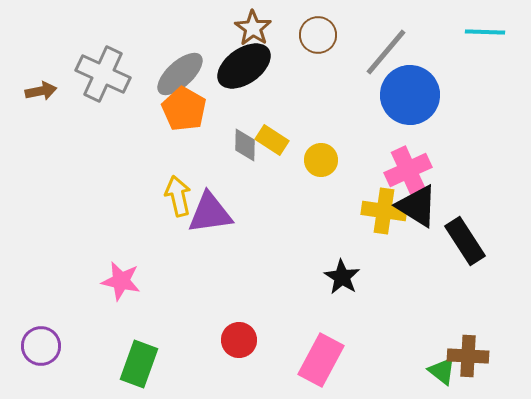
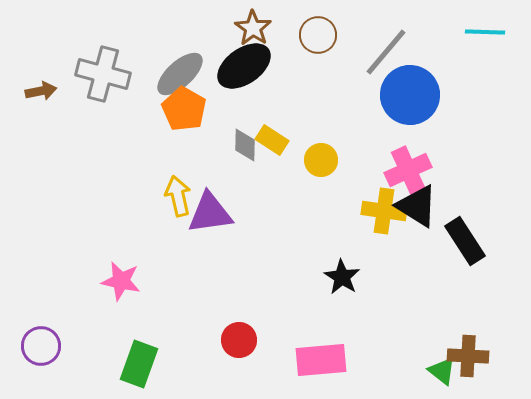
gray cross: rotated 10 degrees counterclockwise
pink rectangle: rotated 57 degrees clockwise
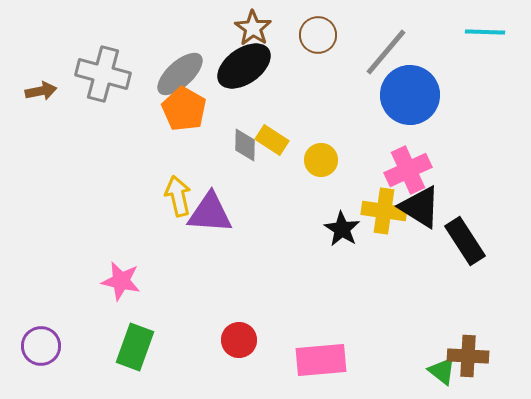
black triangle: moved 3 px right, 1 px down
purple triangle: rotated 12 degrees clockwise
black star: moved 48 px up
green rectangle: moved 4 px left, 17 px up
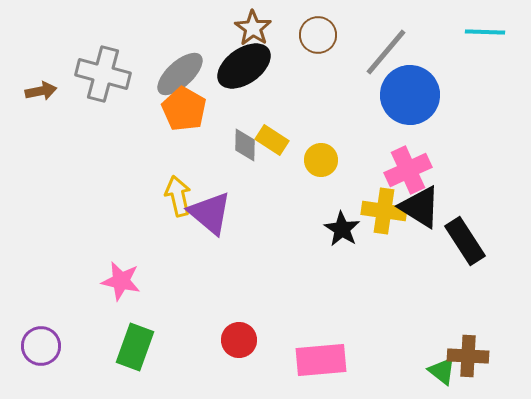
purple triangle: rotated 36 degrees clockwise
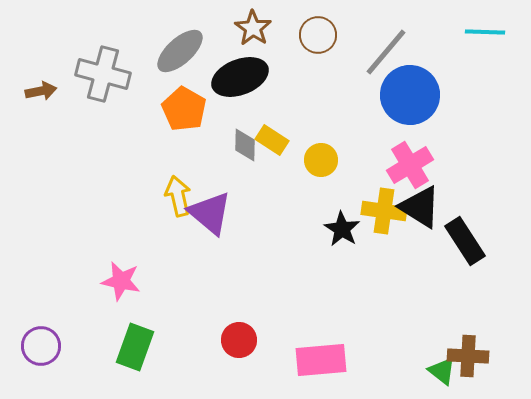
black ellipse: moved 4 px left, 11 px down; rotated 14 degrees clockwise
gray ellipse: moved 23 px up
pink cross: moved 2 px right, 5 px up; rotated 6 degrees counterclockwise
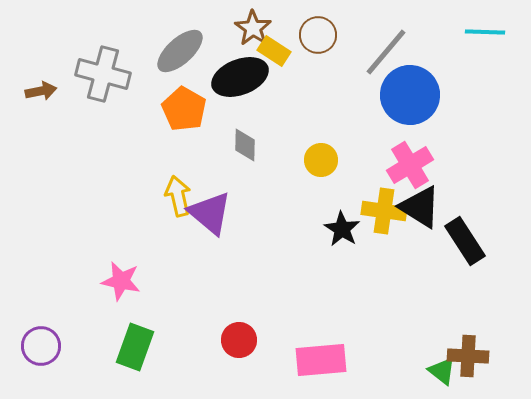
yellow rectangle: moved 2 px right, 89 px up
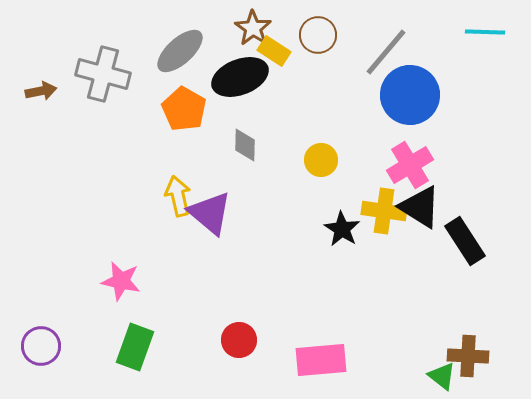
green triangle: moved 5 px down
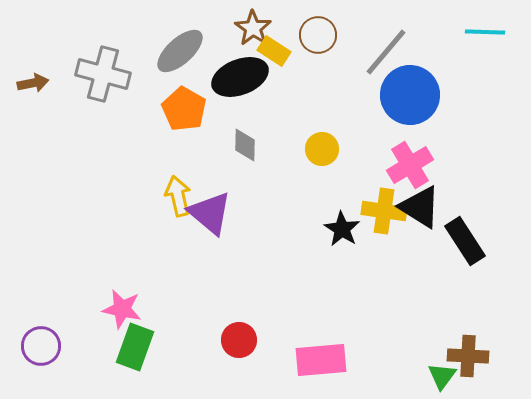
brown arrow: moved 8 px left, 8 px up
yellow circle: moved 1 px right, 11 px up
pink star: moved 1 px right, 28 px down
green triangle: rotated 28 degrees clockwise
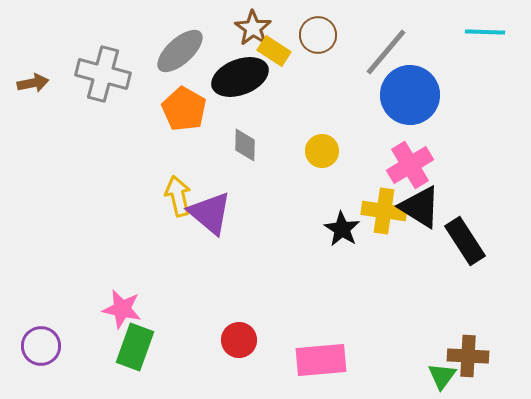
yellow circle: moved 2 px down
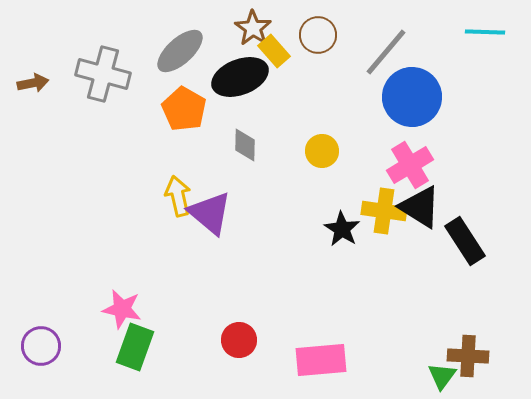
yellow rectangle: rotated 16 degrees clockwise
blue circle: moved 2 px right, 2 px down
